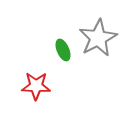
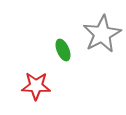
gray star: moved 4 px right, 4 px up
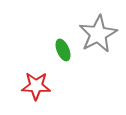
gray star: moved 4 px left
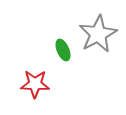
red star: moved 1 px left, 2 px up
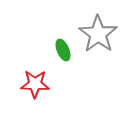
gray star: rotated 9 degrees counterclockwise
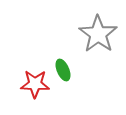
green ellipse: moved 20 px down
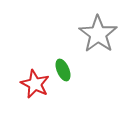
red star: rotated 24 degrees clockwise
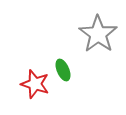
red star: rotated 8 degrees counterclockwise
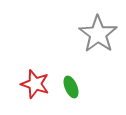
green ellipse: moved 8 px right, 17 px down
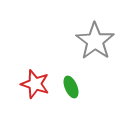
gray star: moved 3 px left, 7 px down
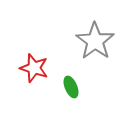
red star: moved 1 px left, 16 px up
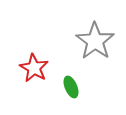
red star: rotated 12 degrees clockwise
